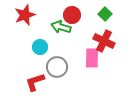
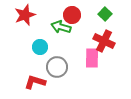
red L-shape: rotated 35 degrees clockwise
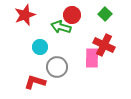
red cross: moved 4 px down
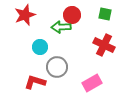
green square: rotated 32 degrees counterclockwise
green arrow: rotated 18 degrees counterclockwise
pink rectangle: moved 25 px down; rotated 60 degrees clockwise
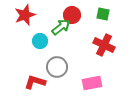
green square: moved 2 px left
green arrow: rotated 144 degrees clockwise
cyan circle: moved 6 px up
pink rectangle: rotated 18 degrees clockwise
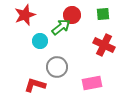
green square: rotated 16 degrees counterclockwise
red L-shape: moved 3 px down
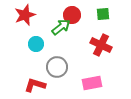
cyan circle: moved 4 px left, 3 px down
red cross: moved 3 px left
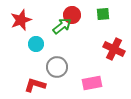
red star: moved 4 px left, 5 px down
green arrow: moved 1 px right, 1 px up
red cross: moved 13 px right, 4 px down
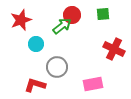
pink rectangle: moved 1 px right, 1 px down
